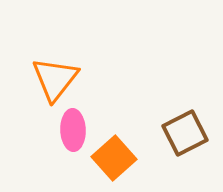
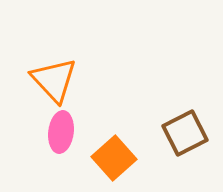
orange triangle: moved 1 px left, 1 px down; rotated 21 degrees counterclockwise
pink ellipse: moved 12 px left, 2 px down; rotated 9 degrees clockwise
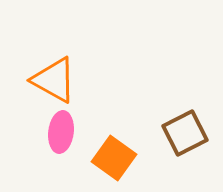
orange triangle: rotated 18 degrees counterclockwise
orange square: rotated 12 degrees counterclockwise
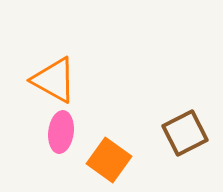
orange square: moved 5 px left, 2 px down
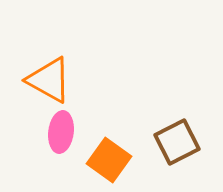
orange triangle: moved 5 px left
brown square: moved 8 px left, 9 px down
